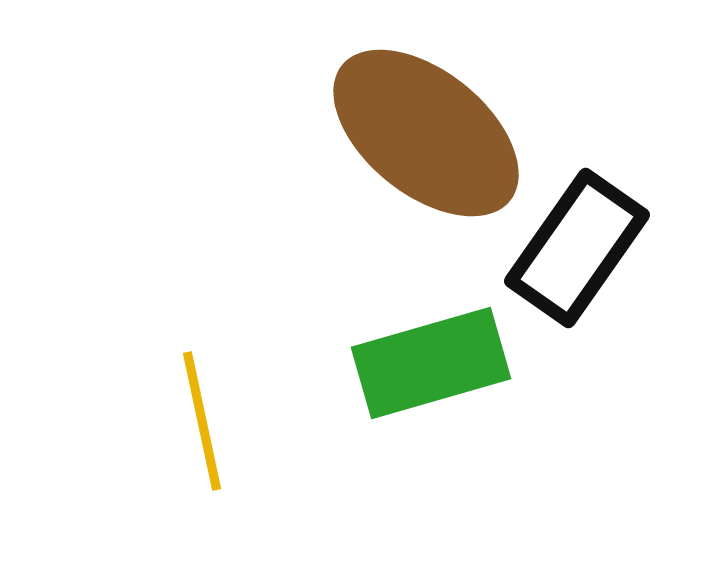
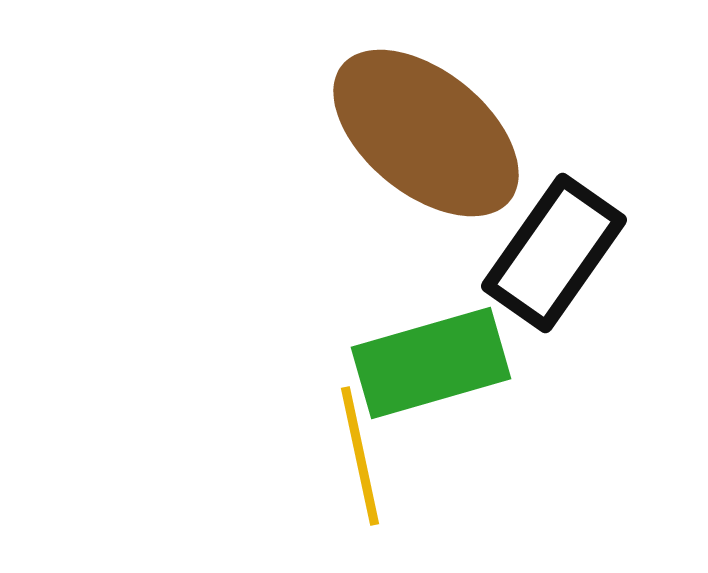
black rectangle: moved 23 px left, 5 px down
yellow line: moved 158 px right, 35 px down
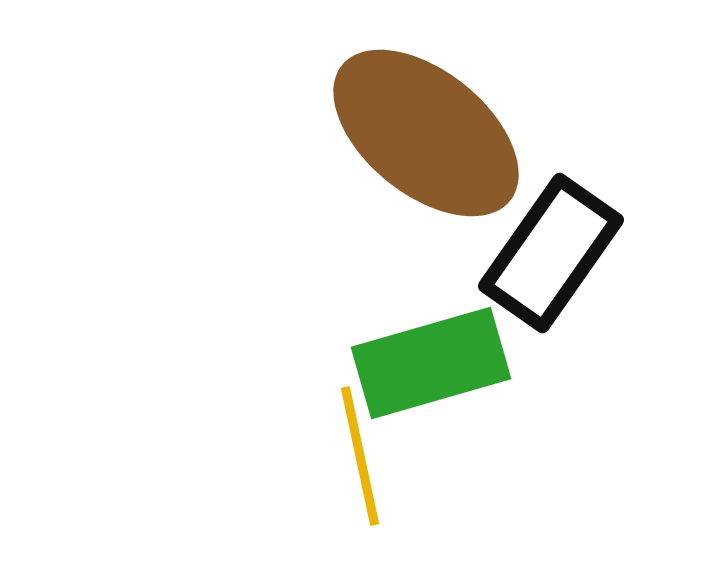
black rectangle: moved 3 px left
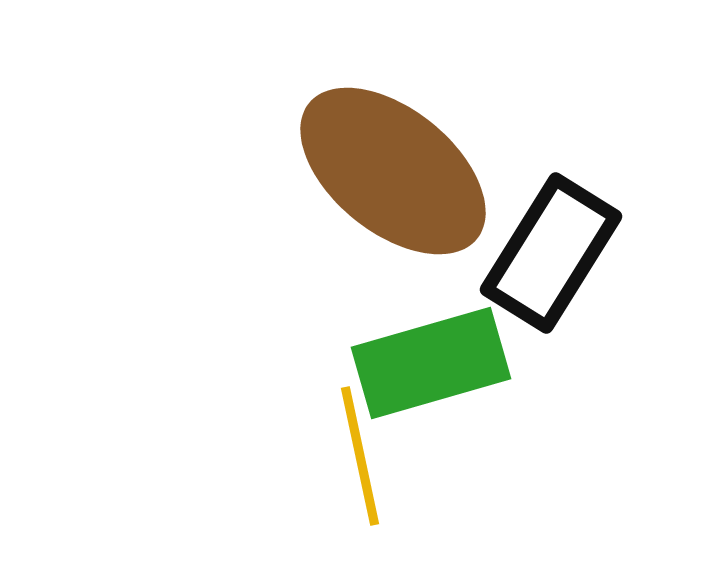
brown ellipse: moved 33 px left, 38 px down
black rectangle: rotated 3 degrees counterclockwise
